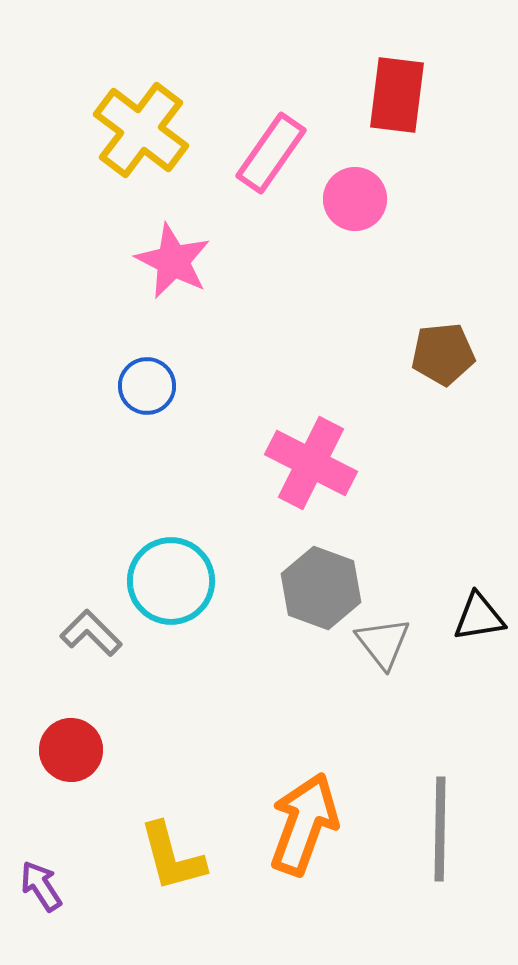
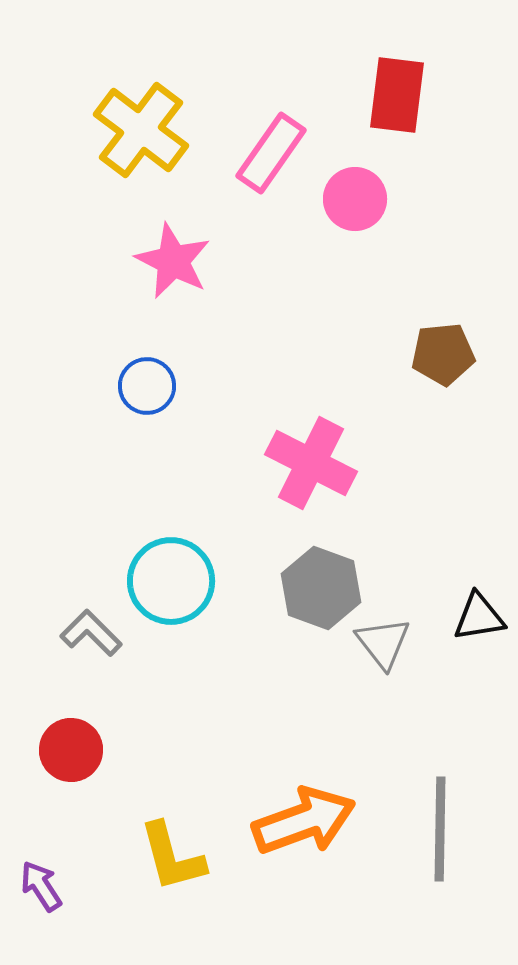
orange arrow: moved 3 px up; rotated 50 degrees clockwise
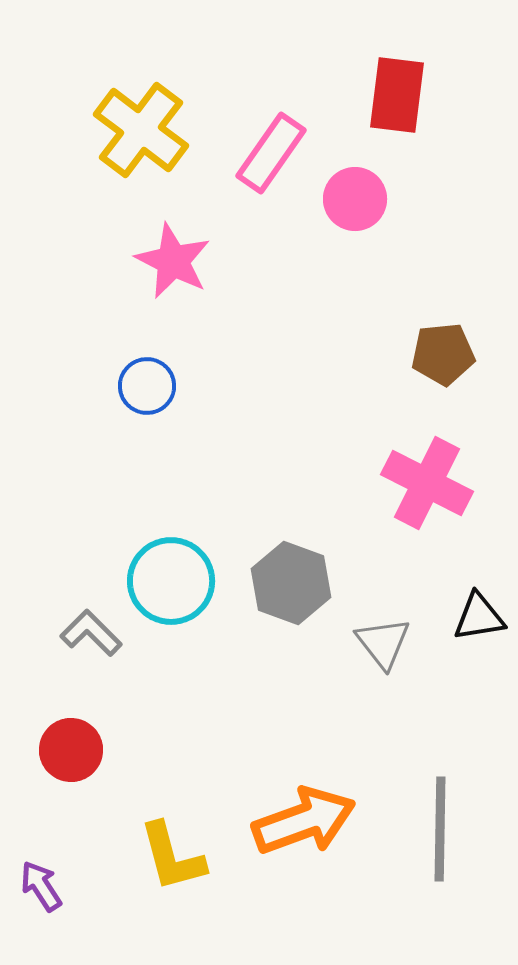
pink cross: moved 116 px right, 20 px down
gray hexagon: moved 30 px left, 5 px up
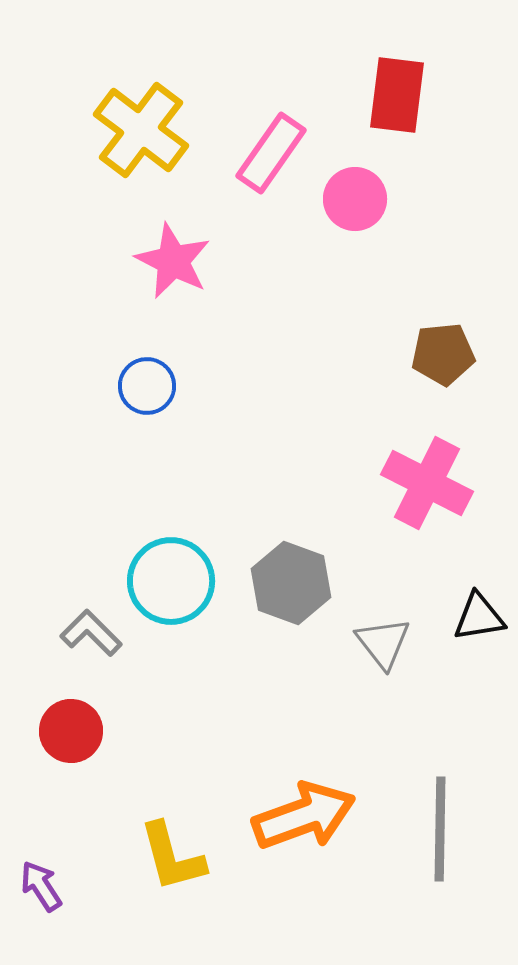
red circle: moved 19 px up
orange arrow: moved 5 px up
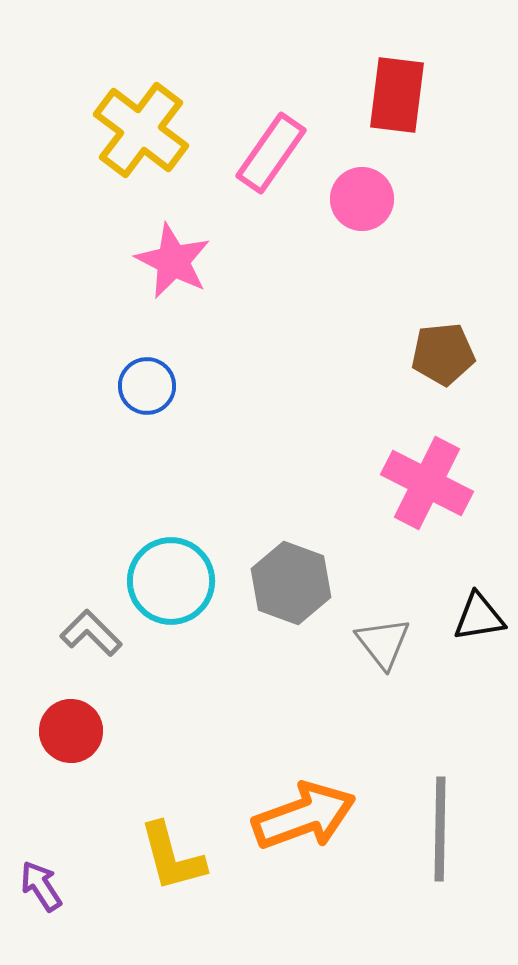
pink circle: moved 7 px right
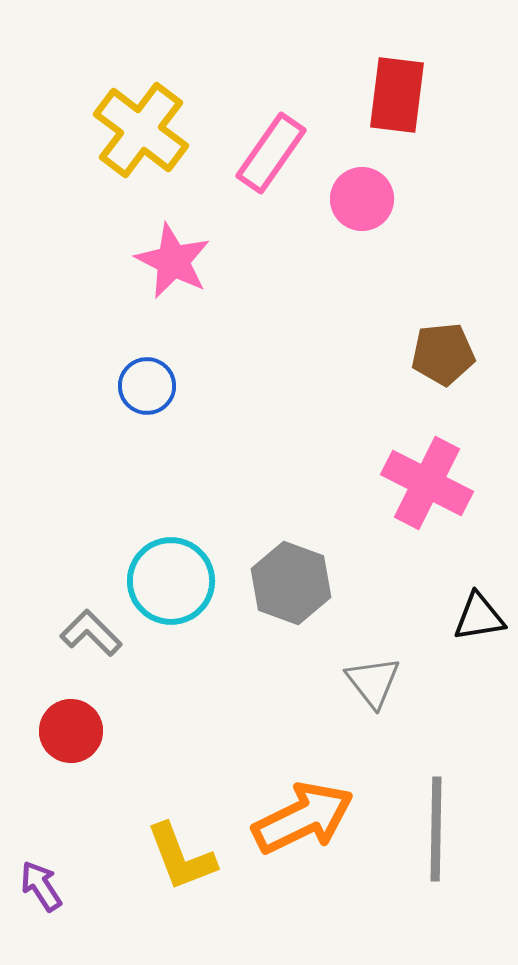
gray triangle: moved 10 px left, 39 px down
orange arrow: moved 1 px left, 2 px down; rotated 6 degrees counterclockwise
gray line: moved 4 px left
yellow L-shape: moved 9 px right; rotated 6 degrees counterclockwise
